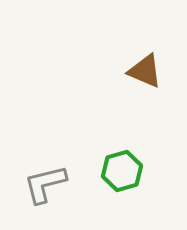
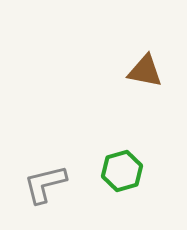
brown triangle: rotated 12 degrees counterclockwise
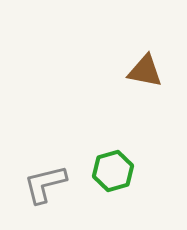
green hexagon: moved 9 px left
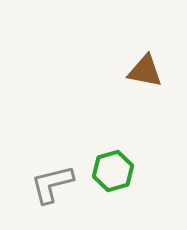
gray L-shape: moved 7 px right
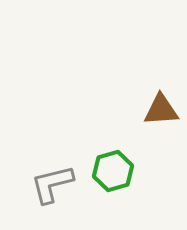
brown triangle: moved 16 px right, 39 px down; rotated 15 degrees counterclockwise
